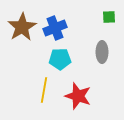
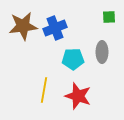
brown star: moved 1 px right, 1 px up; rotated 24 degrees clockwise
cyan pentagon: moved 13 px right
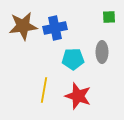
blue cross: rotated 10 degrees clockwise
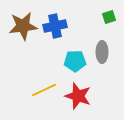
green square: rotated 16 degrees counterclockwise
blue cross: moved 2 px up
cyan pentagon: moved 2 px right, 2 px down
yellow line: rotated 55 degrees clockwise
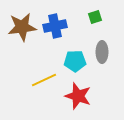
green square: moved 14 px left
brown star: moved 1 px left, 1 px down
yellow line: moved 10 px up
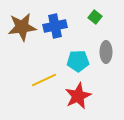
green square: rotated 32 degrees counterclockwise
gray ellipse: moved 4 px right
cyan pentagon: moved 3 px right
red star: rotated 28 degrees clockwise
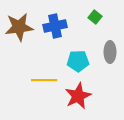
brown star: moved 3 px left
gray ellipse: moved 4 px right
yellow line: rotated 25 degrees clockwise
